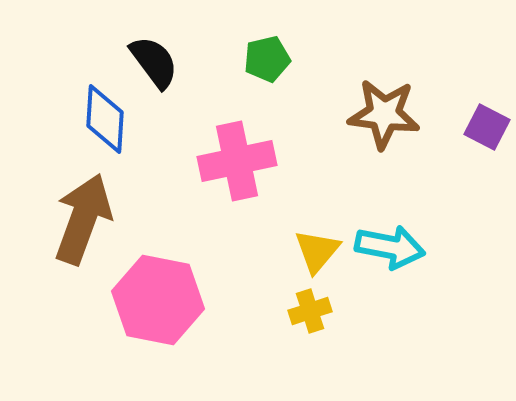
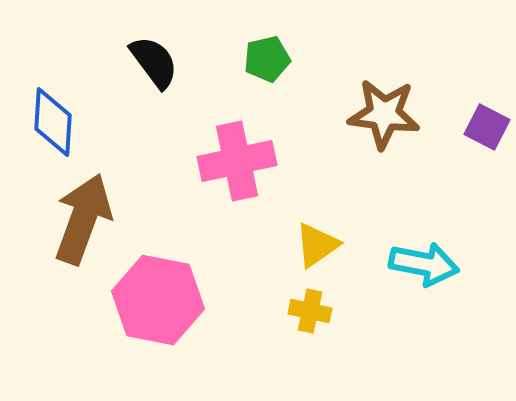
blue diamond: moved 52 px left, 3 px down
cyan arrow: moved 34 px right, 17 px down
yellow triangle: moved 6 px up; rotated 15 degrees clockwise
yellow cross: rotated 30 degrees clockwise
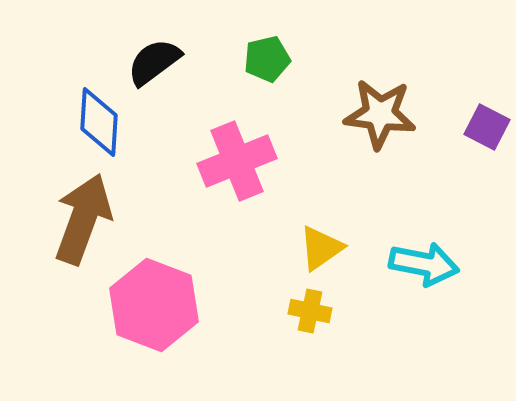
black semicircle: rotated 90 degrees counterclockwise
brown star: moved 4 px left
blue diamond: moved 46 px right
pink cross: rotated 10 degrees counterclockwise
yellow triangle: moved 4 px right, 3 px down
pink hexagon: moved 4 px left, 5 px down; rotated 10 degrees clockwise
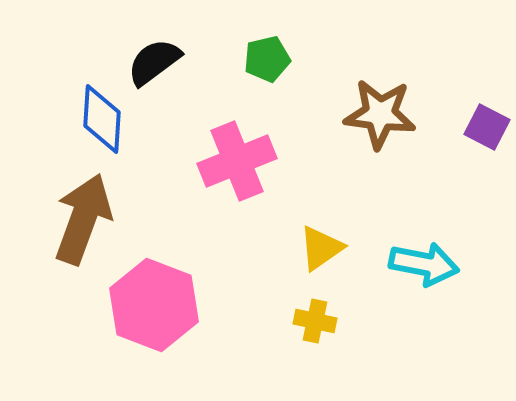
blue diamond: moved 3 px right, 3 px up
yellow cross: moved 5 px right, 10 px down
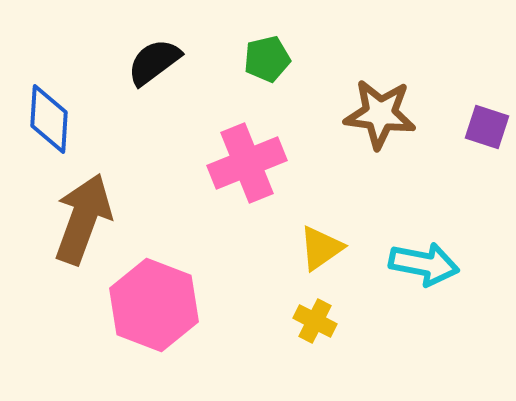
blue diamond: moved 53 px left
purple square: rotated 9 degrees counterclockwise
pink cross: moved 10 px right, 2 px down
yellow cross: rotated 15 degrees clockwise
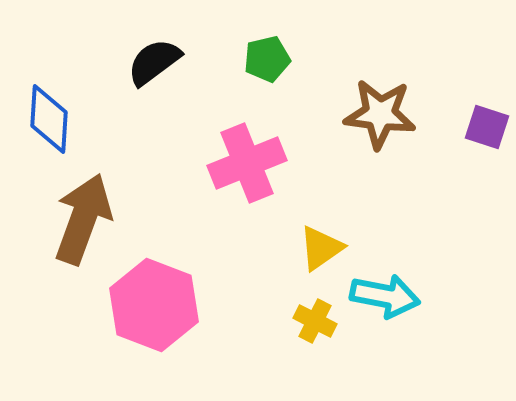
cyan arrow: moved 39 px left, 32 px down
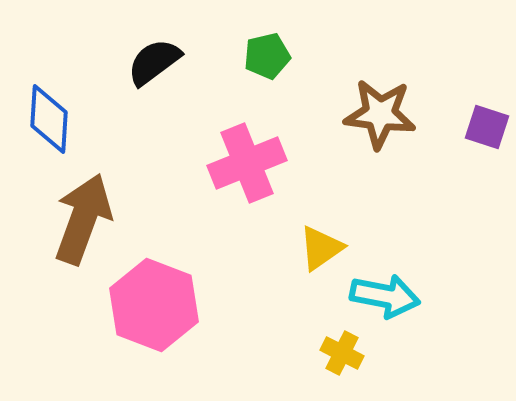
green pentagon: moved 3 px up
yellow cross: moved 27 px right, 32 px down
